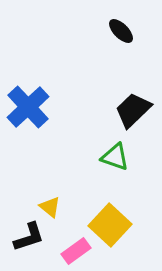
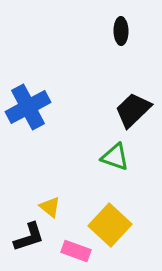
black ellipse: rotated 44 degrees clockwise
blue cross: rotated 15 degrees clockwise
pink rectangle: rotated 56 degrees clockwise
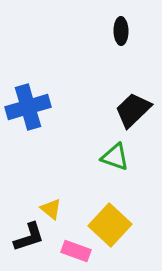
blue cross: rotated 12 degrees clockwise
yellow triangle: moved 1 px right, 2 px down
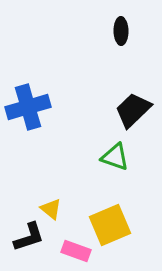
yellow square: rotated 24 degrees clockwise
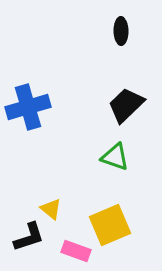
black trapezoid: moved 7 px left, 5 px up
